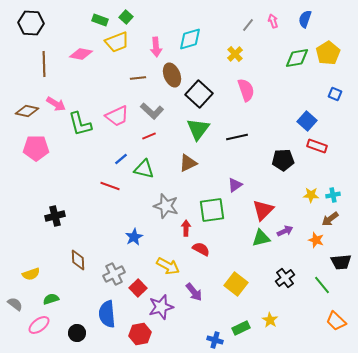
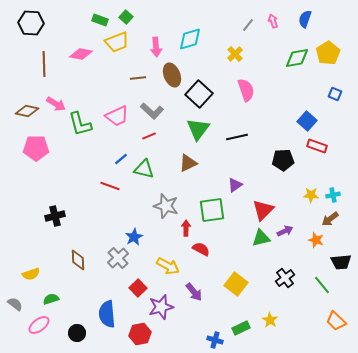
gray cross at (114, 274): moved 4 px right, 16 px up; rotated 15 degrees counterclockwise
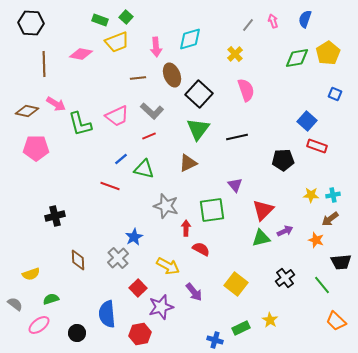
purple triangle at (235, 185): rotated 35 degrees counterclockwise
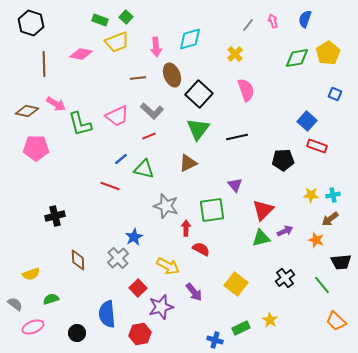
black hexagon at (31, 23): rotated 15 degrees clockwise
pink ellipse at (39, 325): moved 6 px left, 2 px down; rotated 15 degrees clockwise
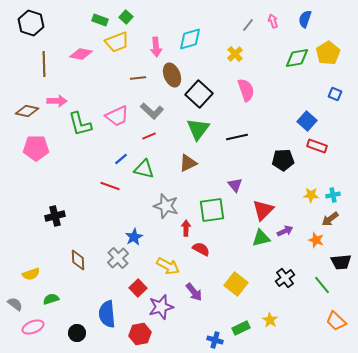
pink arrow at (56, 104): moved 1 px right, 3 px up; rotated 30 degrees counterclockwise
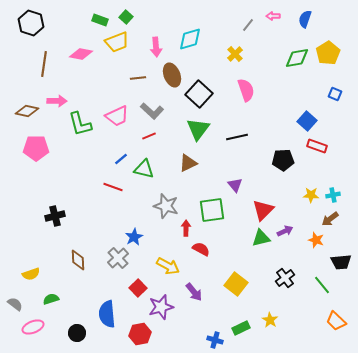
pink arrow at (273, 21): moved 5 px up; rotated 72 degrees counterclockwise
brown line at (44, 64): rotated 10 degrees clockwise
red line at (110, 186): moved 3 px right, 1 px down
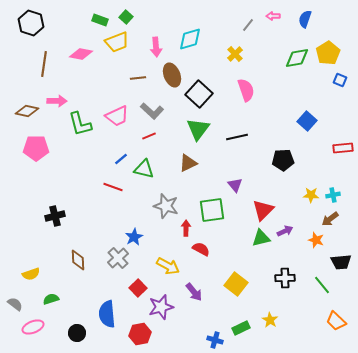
blue square at (335, 94): moved 5 px right, 14 px up
red rectangle at (317, 146): moved 26 px right, 2 px down; rotated 24 degrees counterclockwise
black cross at (285, 278): rotated 36 degrees clockwise
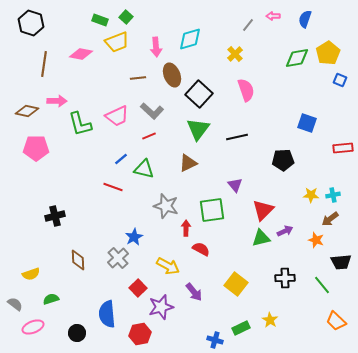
blue square at (307, 121): moved 2 px down; rotated 24 degrees counterclockwise
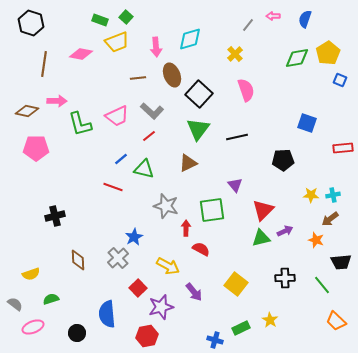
red line at (149, 136): rotated 16 degrees counterclockwise
red hexagon at (140, 334): moved 7 px right, 2 px down
